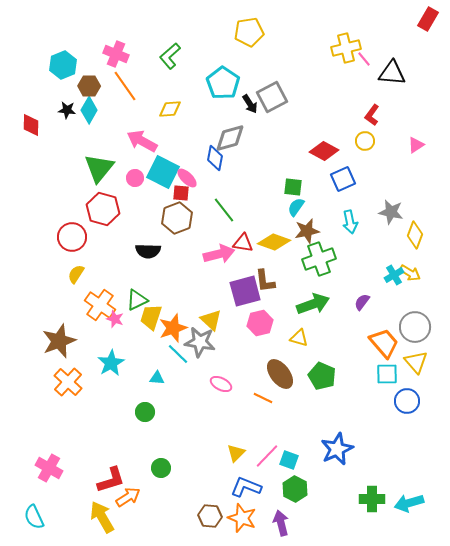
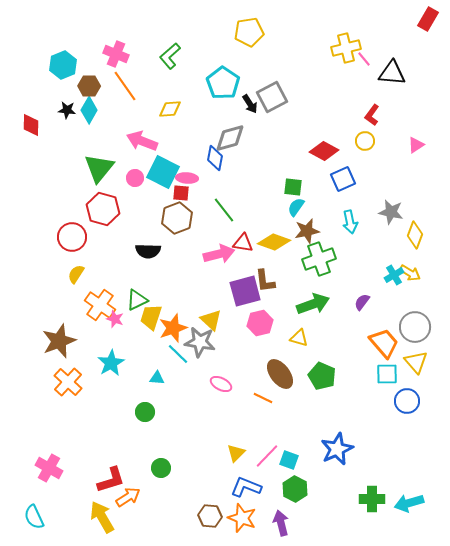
pink arrow at (142, 141): rotated 8 degrees counterclockwise
pink ellipse at (187, 178): rotated 40 degrees counterclockwise
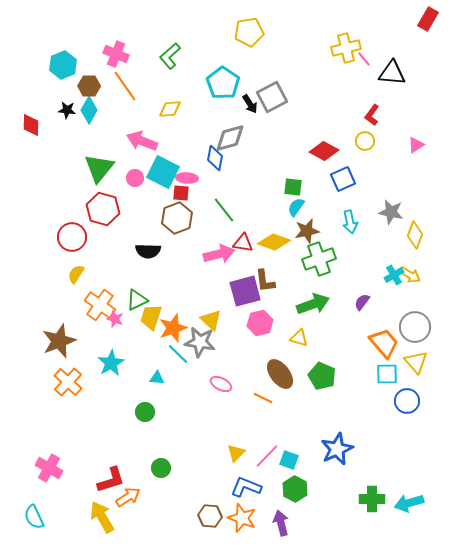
yellow arrow at (410, 273): moved 2 px down
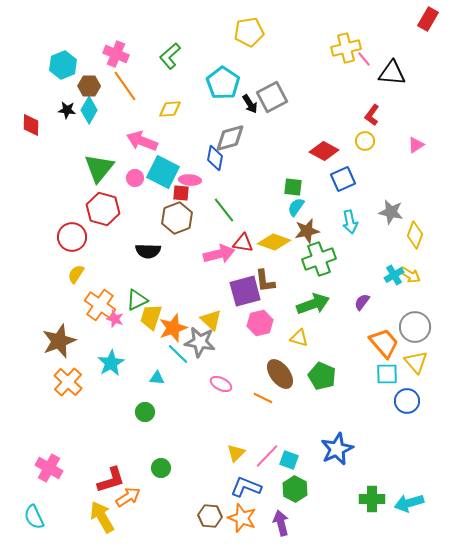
pink ellipse at (187, 178): moved 3 px right, 2 px down
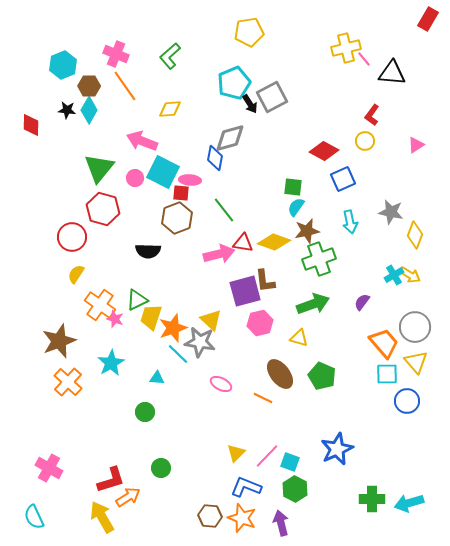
cyan pentagon at (223, 83): moved 11 px right; rotated 16 degrees clockwise
cyan square at (289, 460): moved 1 px right, 2 px down
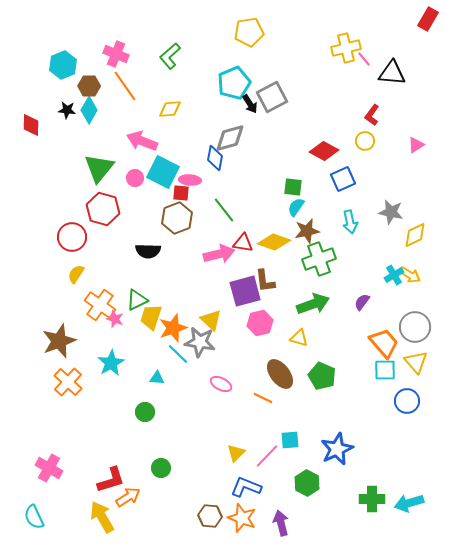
yellow diamond at (415, 235): rotated 44 degrees clockwise
cyan square at (387, 374): moved 2 px left, 4 px up
cyan square at (290, 462): moved 22 px up; rotated 24 degrees counterclockwise
green hexagon at (295, 489): moved 12 px right, 6 px up
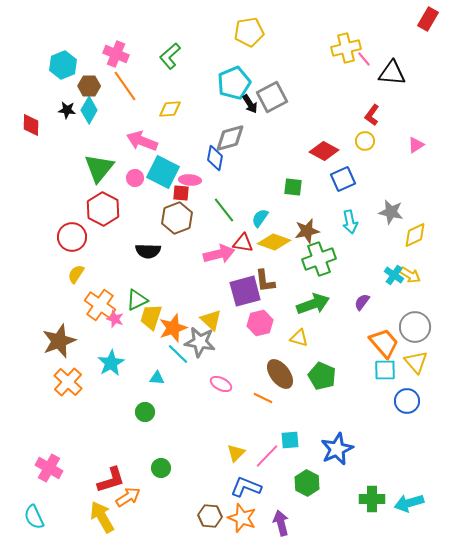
cyan semicircle at (296, 207): moved 36 px left, 11 px down
red hexagon at (103, 209): rotated 12 degrees clockwise
cyan cross at (394, 275): rotated 24 degrees counterclockwise
